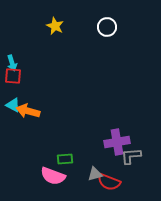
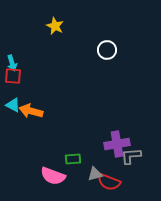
white circle: moved 23 px down
orange arrow: moved 3 px right
purple cross: moved 2 px down
green rectangle: moved 8 px right
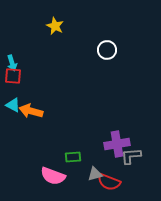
green rectangle: moved 2 px up
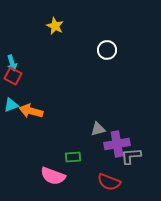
red square: rotated 24 degrees clockwise
cyan triangle: moved 2 px left; rotated 49 degrees counterclockwise
gray triangle: moved 3 px right, 45 px up
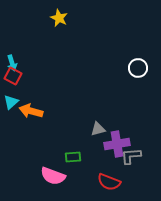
yellow star: moved 4 px right, 8 px up
white circle: moved 31 px right, 18 px down
cyan triangle: moved 3 px up; rotated 21 degrees counterclockwise
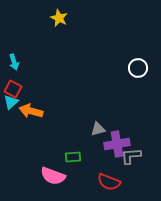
cyan arrow: moved 2 px right, 1 px up
red square: moved 13 px down
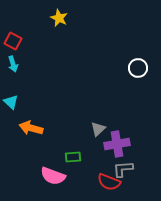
cyan arrow: moved 1 px left, 2 px down
red square: moved 48 px up
cyan triangle: rotated 35 degrees counterclockwise
orange arrow: moved 17 px down
gray triangle: rotated 28 degrees counterclockwise
gray L-shape: moved 8 px left, 13 px down
